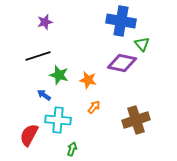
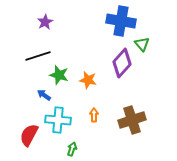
purple star: rotated 14 degrees counterclockwise
purple diamond: rotated 60 degrees counterclockwise
orange arrow: moved 8 px down; rotated 40 degrees counterclockwise
brown cross: moved 4 px left
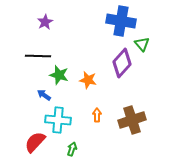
black line: rotated 20 degrees clockwise
orange arrow: moved 3 px right
red semicircle: moved 6 px right, 7 px down; rotated 15 degrees clockwise
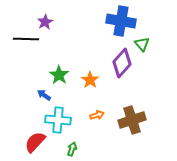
black line: moved 12 px left, 17 px up
green star: rotated 18 degrees clockwise
orange star: moved 2 px right; rotated 24 degrees clockwise
orange arrow: rotated 72 degrees clockwise
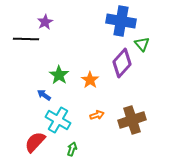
cyan cross: rotated 25 degrees clockwise
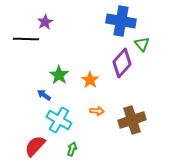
orange arrow: moved 4 px up; rotated 24 degrees clockwise
cyan cross: moved 1 px right
red semicircle: moved 4 px down
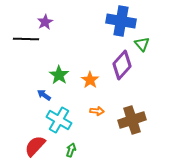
purple diamond: moved 2 px down
green arrow: moved 1 px left, 1 px down
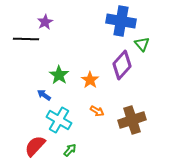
orange arrow: rotated 24 degrees clockwise
green arrow: moved 1 px left; rotated 24 degrees clockwise
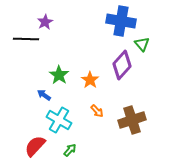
orange arrow: rotated 16 degrees clockwise
